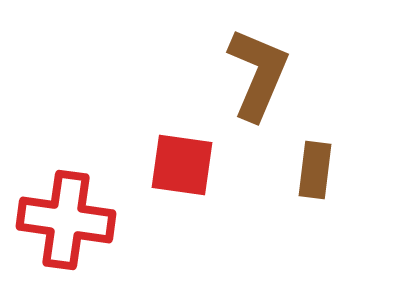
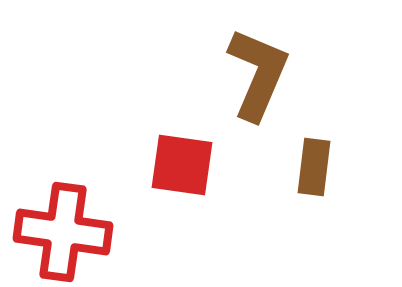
brown rectangle: moved 1 px left, 3 px up
red cross: moved 3 px left, 12 px down
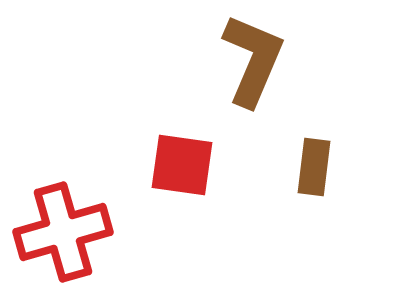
brown L-shape: moved 5 px left, 14 px up
red cross: rotated 24 degrees counterclockwise
